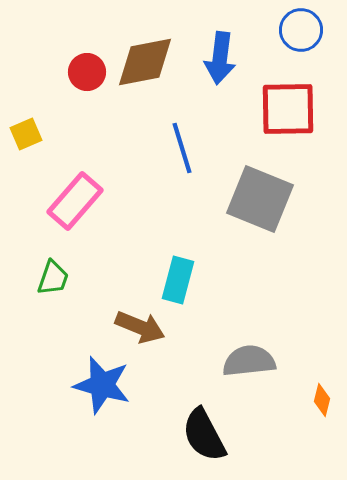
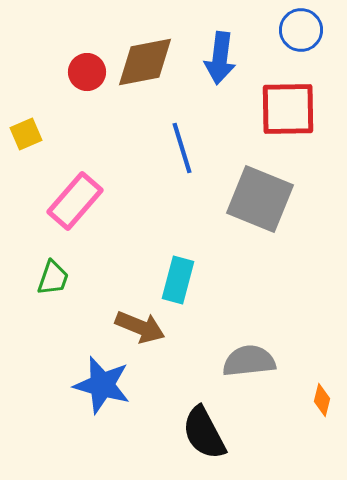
black semicircle: moved 2 px up
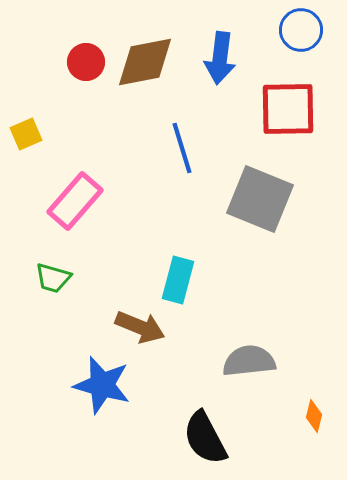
red circle: moved 1 px left, 10 px up
green trapezoid: rotated 87 degrees clockwise
orange diamond: moved 8 px left, 16 px down
black semicircle: moved 1 px right, 5 px down
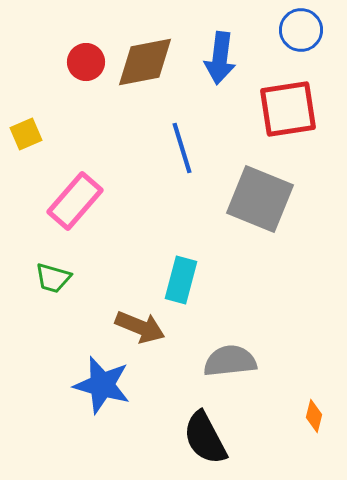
red square: rotated 8 degrees counterclockwise
cyan rectangle: moved 3 px right
gray semicircle: moved 19 px left
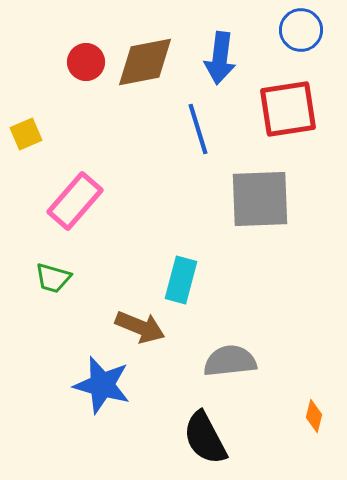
blue line: moved 16 px right, 19 px up
gray square: rotated 24 degrees counterclockwise
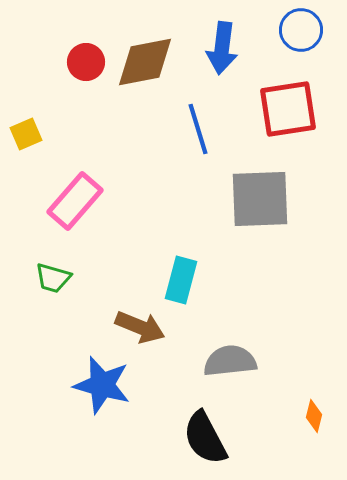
blue arrow: moved 2 px right, 10 px up
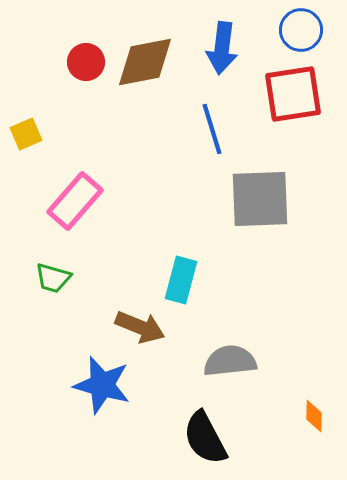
red square: moved 5 px right, 15 px up
blue line: moved 14 px right
orange diamond: rotated 12 degrees counterclockwise
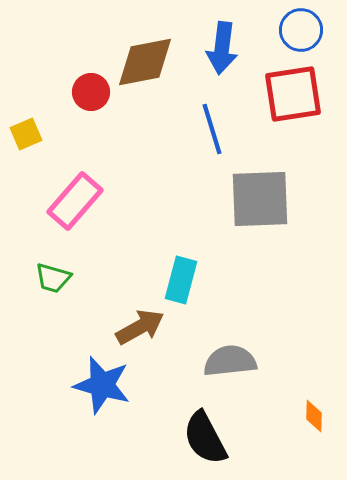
red circle: moved 5 px right, 30 px down
brown arrow: rotated 51 degrees counterclockwise
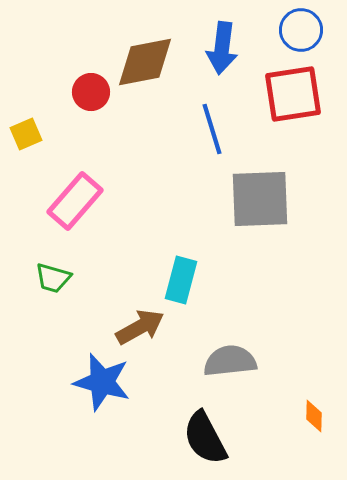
blue star: moved 3 px up
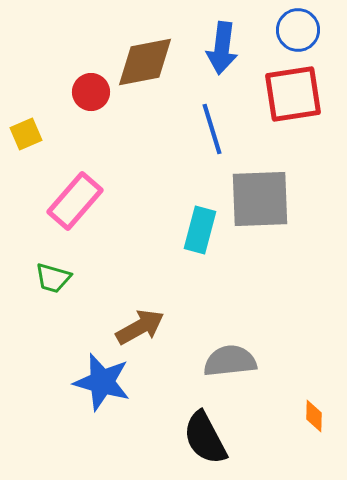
blue circle: moved 3 px left
cyan rectangle: moved 19 px right, 50 px up
